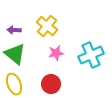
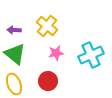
red circle: moved 3 px left, 3 px up
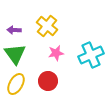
green triangle: rotated 15 degrees clockwise
yellow ellipse: moved 2 px right; rotated 50 degrees clockwise
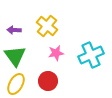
green triangle: moved 2 px down
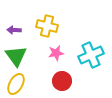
yellow cross: rotated 25 degrees counterclockwise
green triangle: moved 1 px right
red circle: moved 14 px right
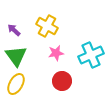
yellow cross: rotated 15 degrees clockwise
purple arrow: rotated 40 degrees clockwise
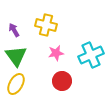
yellow cross: moved 1 px left, 1 px up; rotated 15 degrees counterclockwise
purple arrow: rotated 16 degrees clockwise
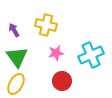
green triangle: moved 1 px right, 1 px down
